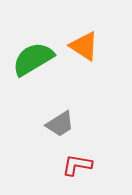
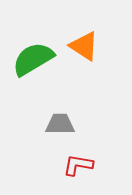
gray trapezoid: rotated 148 degrees counterclockwise
red L-shape: moved 1 px right
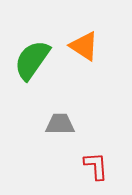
green semicircle: moved 1 px left, 1 px down; rotated 24 degrees counterclockwise
red L-shape: moved 18 px right, 1 px down; rotated 76 degrees clockwise
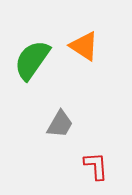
gray trapezoid: rotated 120 degrees clockwise
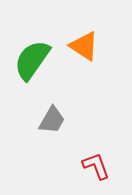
gray trapezoid: moved 8 px left, 4 px up
red L-shape: rotated 16 degrees counterclockwise
